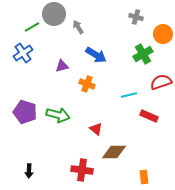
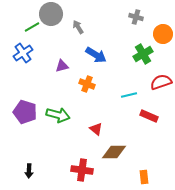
gray circle: moved 3 px left
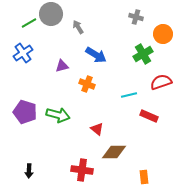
green line: moved 3 px left, 4 px up
red triangle: moved 1 px right
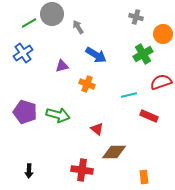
gray circle: moved 1 px right
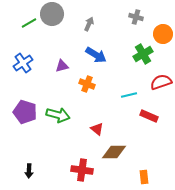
gray arrow: moved 11 px right, 3 px up; rotated 56 degrees clockwise
blue cross: moved 10 px down
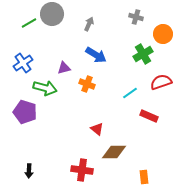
purple triangle: moved 2 px right, 2 px down
cyan line: moved 1 px right, 2 px up; rotated 21 degrees counterclockwise
green arrow: moved 13 px left, 27 px up
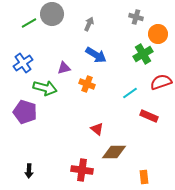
orange circle: moved 5 px left
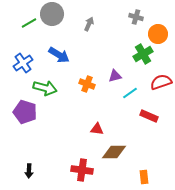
blue arrow: moved 37 px left
purple triangle: moved 51 px right, 8 px down
red triangle: rotated 32 degrees counterclockwise
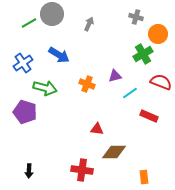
red semicircle: rotated 40 degrees clockwise
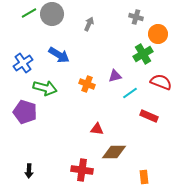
green line: moved 10 px up
